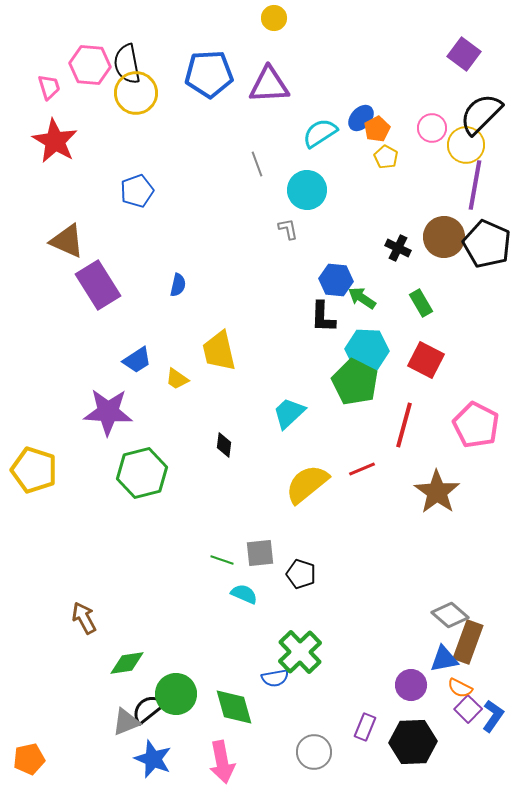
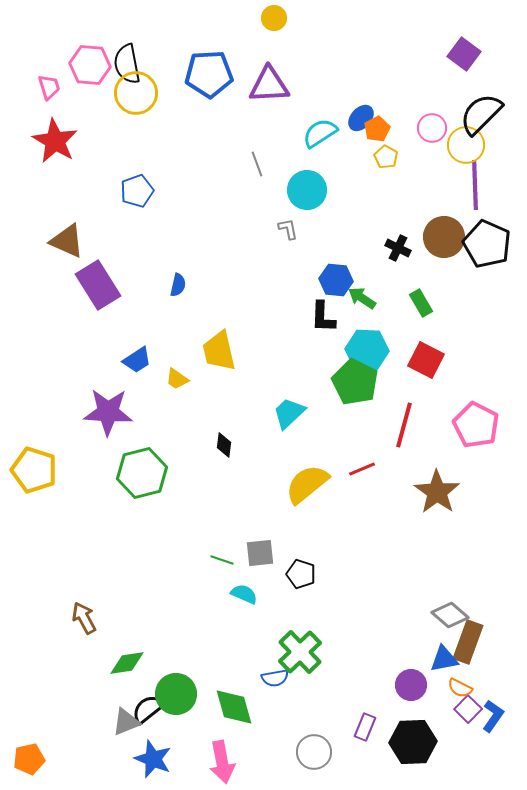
purple line at (475, 185): rotated 12 degrees counterclockwise
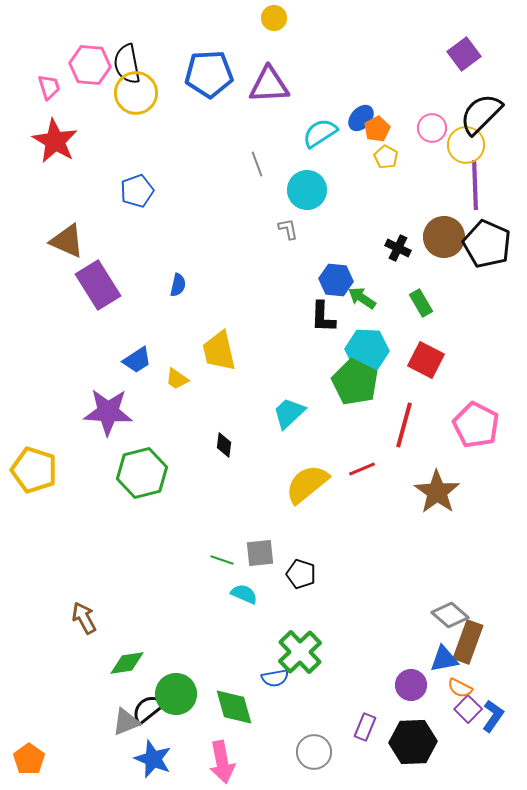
purple square at (464, 54): rotated 16 degrees clockwise
orange pentagon at (29, 759): rotated 24 degrees counterclockwise
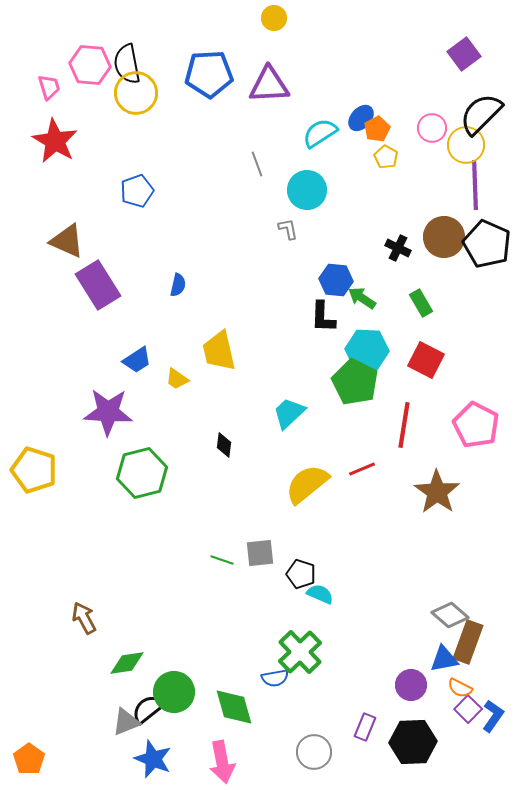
red line at (404, 425): rotated 6 degrees counterclockwise
cyan semicircle at (244, 594): moved 76 px right
green circle at (176, 694): moved 2 px left, 2 px up
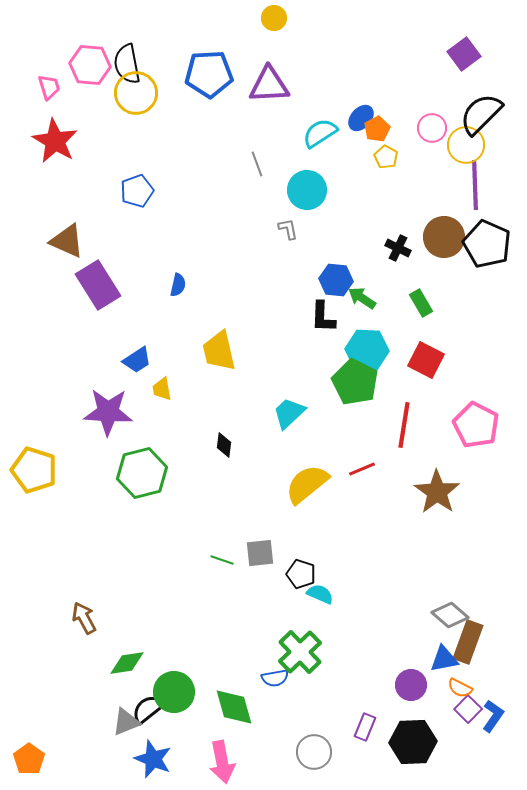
yellow trapezoid at (177, 379): moved 15 px left, 10 px down; rotated 45 degrees clockwise
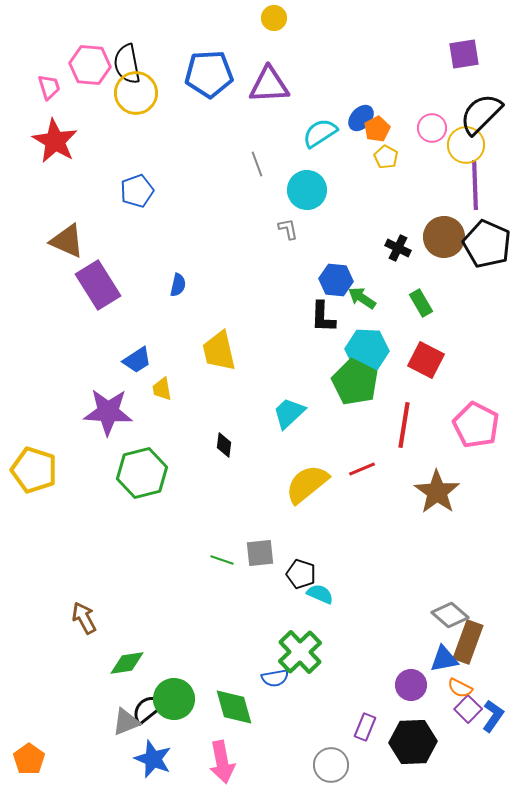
purple square at (464, 54): rotated 28 degrees clockwise
green circle at (174, 692): moved 7 px down
gray circle at (314, 752): moved 17 px right, 13 px down
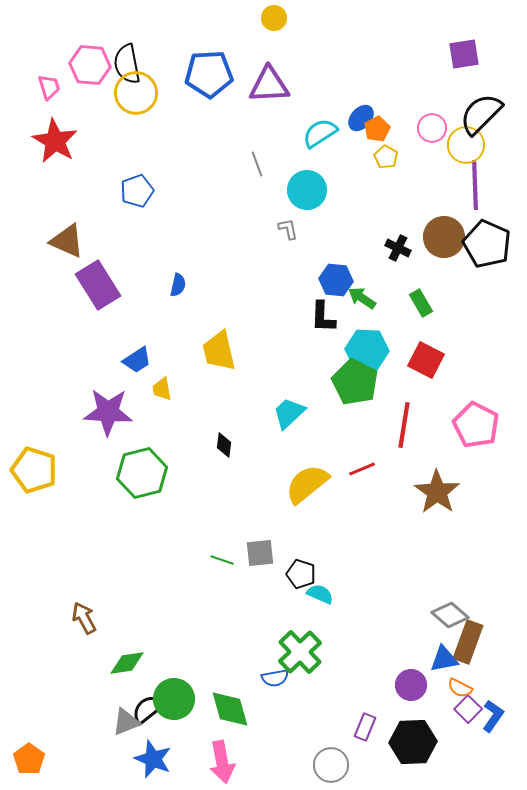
green diamond at (234, 707): moved 4 px left, 2 px down
